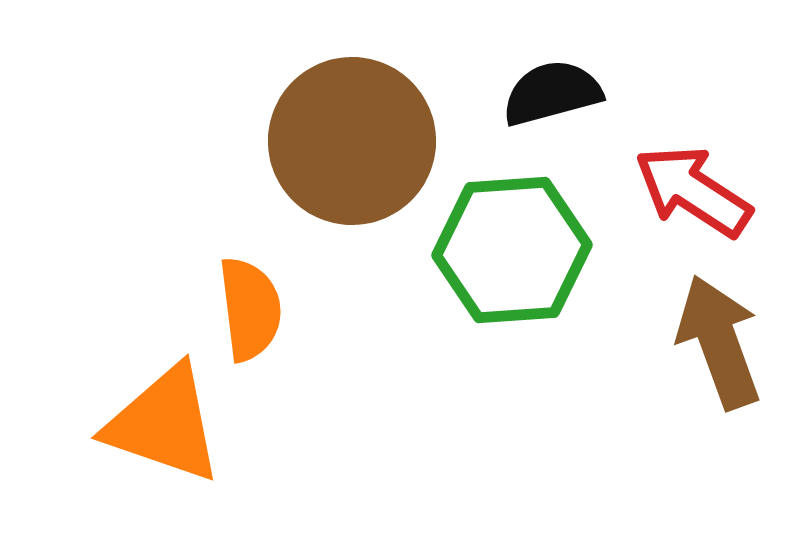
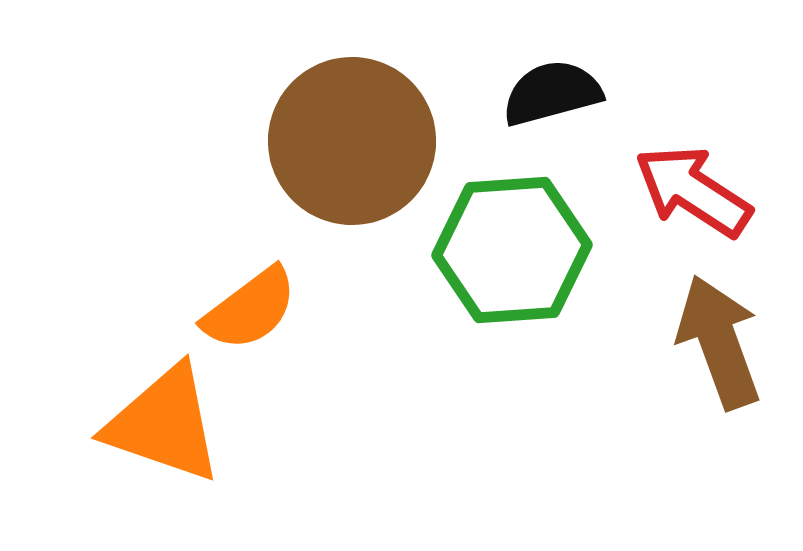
orange semicircle: rotated 60 degrees clockwise
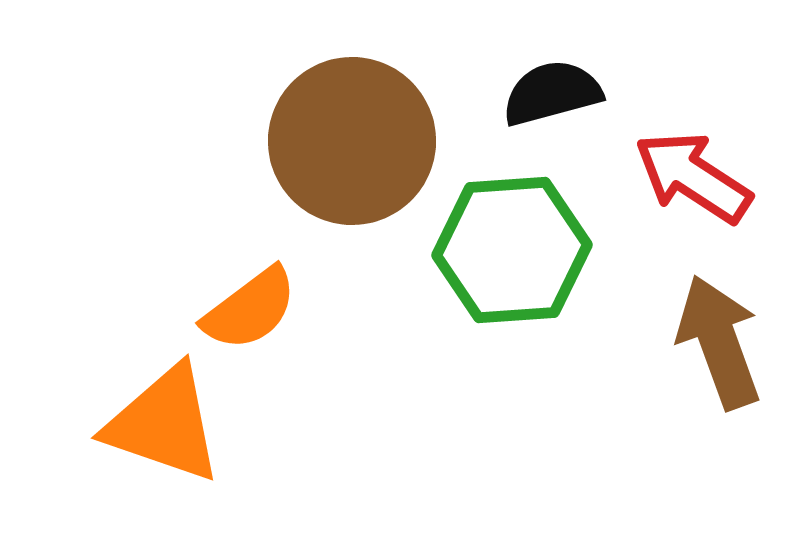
red arrow: moved 14 px up
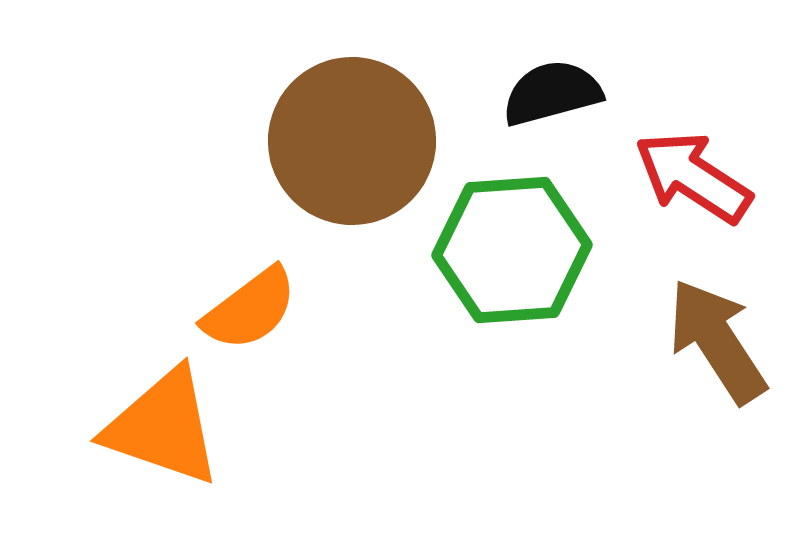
brown arrow: moved 2 px left, 1 px up; rotated 13 degrees counterclockwise
orange triangle: moved 1 px left, 3 px down
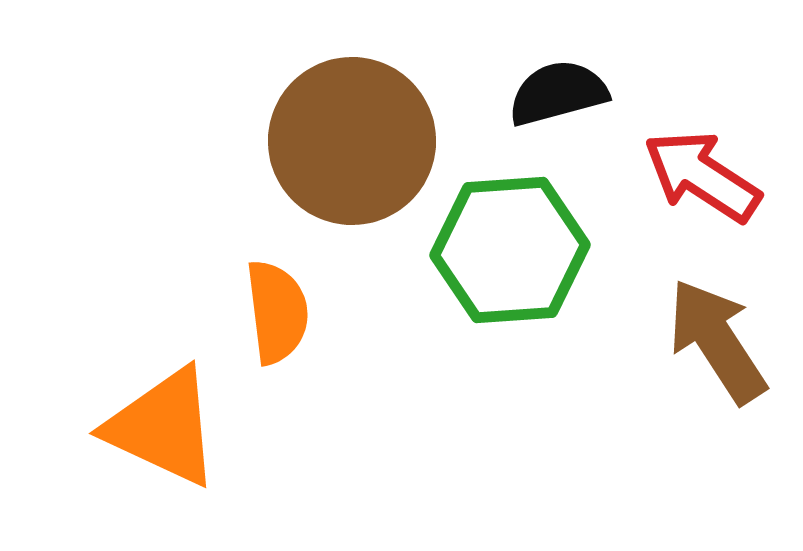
black semicircle: moved 6 px right
red arrow: moved 9 px right, 1 px up
green hexagon: moved 2 px left
orange semicircle: moved 27 px right, 3 px down; rotated 60 degrees counterclockwise
orange triangle: rotated 6 degrees clockwise
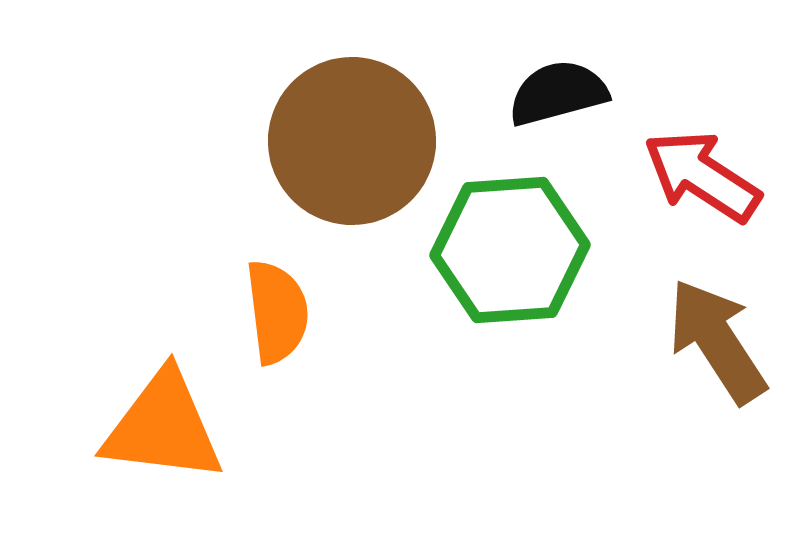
orange triangle: rotated 18 degrees counterclockwise
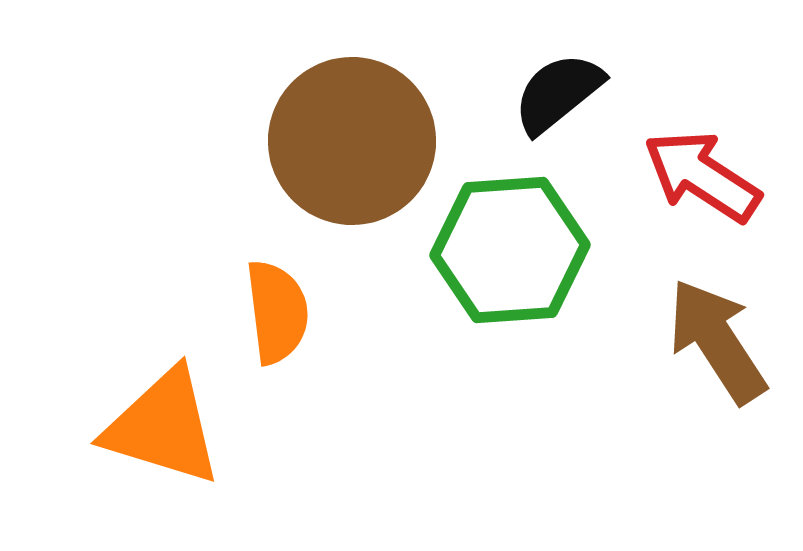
black semicircle: rotated 24 degrees counterclockwise
orange triangle: rotated 10 degrees clockwise
